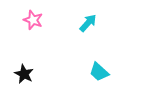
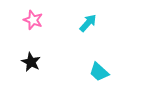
black star: moved 7 px right, 12 px up
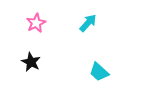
pink star: moved 3 px right, 3 px down; rotated 24 degrees clockwise
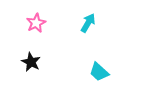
cyan arrow: rotated 12 degrees counterclockwise
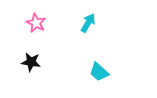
pink star: rotated 18 degrees counterclockwise
black star: rotated 18 degrees counterclockwise
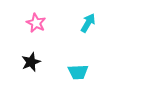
black star: rotated 30 degrees counterclockwise
cyan trapezoid: moved 21 px left; rotated 45 degrees counterclockwise
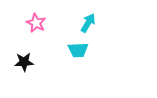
black star: moved 7 px left; rotated 18 degrees clockwise
cyan trapezoid: moved 22 px up
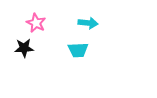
cyan arrow: rotated 66 degrees clockwise
black star: moved 14 px up
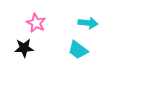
cyan trapezoid: rotated 40 degrees clockwise
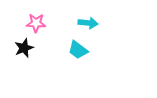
pink star: rotated 24 degrees counterclockwise
black star: rotated 18 degrees counterclockwise
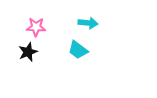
pink star: moved 4 px down
black star: moved 4 px right, 4 px down
